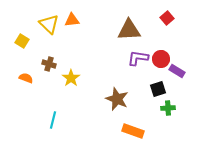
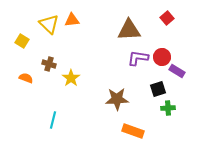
red circle: moved 1 px right, 2 px up
brown star: rotated 25 degrees counterclockwise
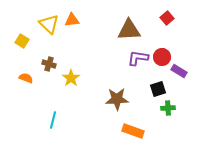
purple rectangle: moved 2 px right
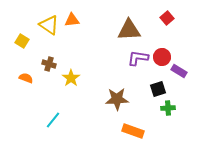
yellow triangle: moved 1 px down; rotated 10 degrees counterclockwise
cyan line: rotated 24 degrees clockwise
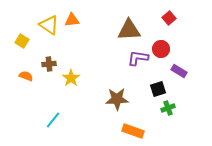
red square: moved 2 px right
red circle: moved 1 px left, 8 px up
brown cross: rotated 24 degrees counterclockwise
orange semicircle: moved 2 px up
green cross: rotated 16 degrees counterclockwise
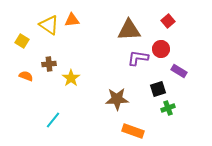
red square: moved 1 px left, 3 px down
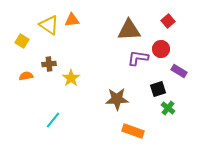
orange semicircle: rotated 32 degrees counterclockwise
green cross: rotated 32 degrees counterclockwise
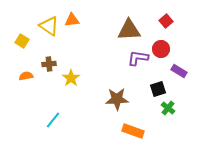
red square: moved 2 px left
yellow triangle: moved 1 px down
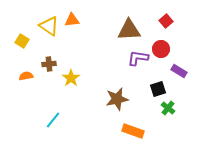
brown star: rotated 10 degrees counterclockwise
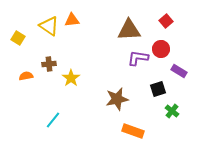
yellow square: moved 4 px left, 3 px up
green cross: moved 4 px right, 3 px down
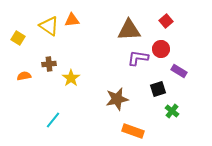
orange semicircle: moved 2 px left
